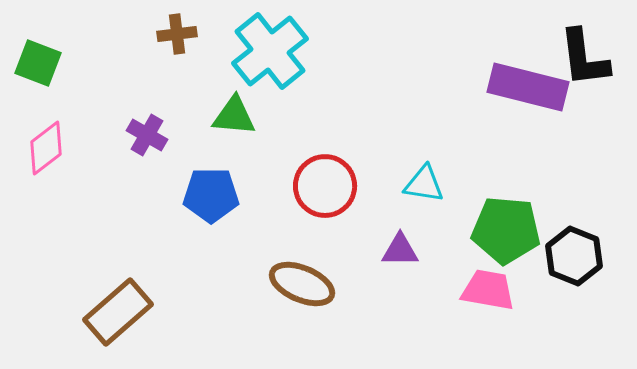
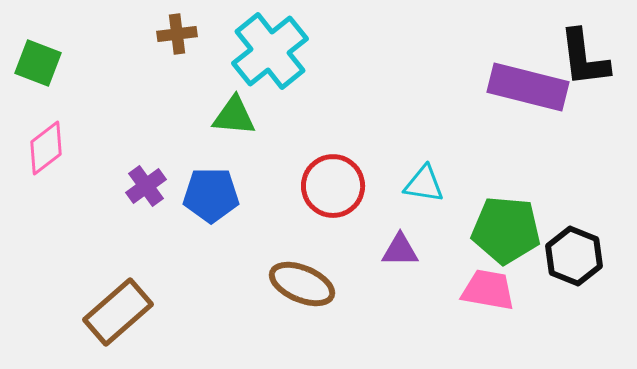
purple cross: moved 1 px left, 51 px down; rotated 24 degrees clockwise
red circle: moved 8 px right
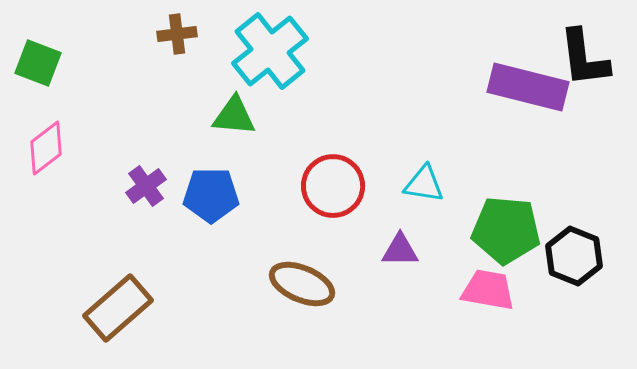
brown rectangle: moved 4 px up
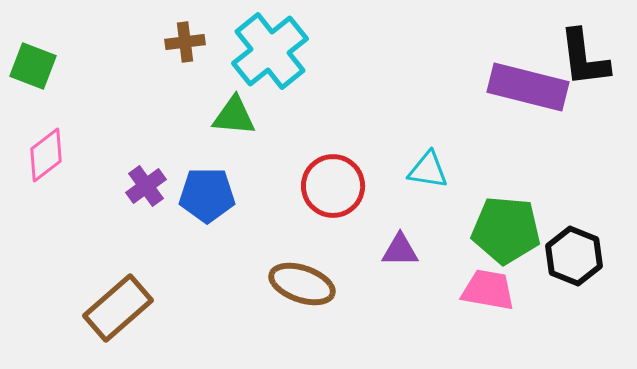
brown cross: moved 8 px right, 8 px down
green square: moved 5 px left, 3 px down
pink diamond: moved 7 px down
cyan triangle: moved 4 px right, 14 px up
blue pentagon: moved 4 px left
brown ellipse: rotated 4 degrees counterclockwise
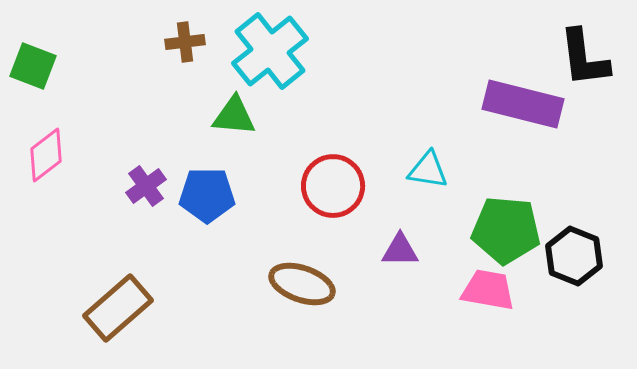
purple rectangle: moved 5 px left, 17 px down
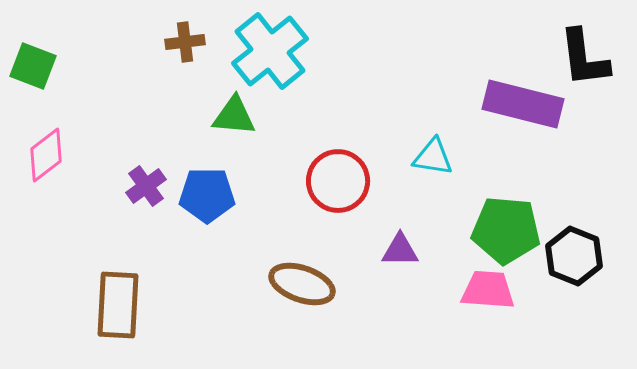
cyan triangle: moved 5 px right, 13 px up
red circle: moved 5 px right, 5 px up
pink trapezoid: rotated 6 degrees counterclockwise
brown rectangle: moved 3 px up; rotated 46 degrees counterclockwise
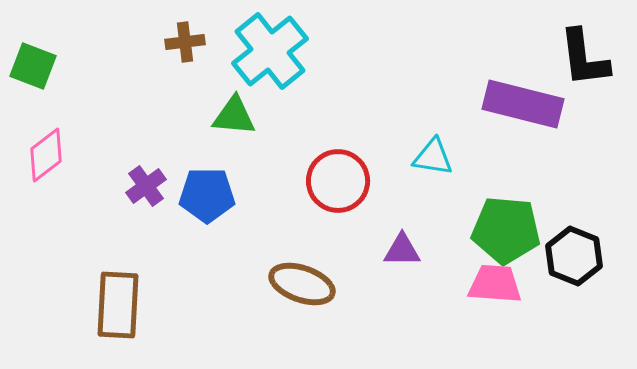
purple triangle: moved 2 px right
pink trapezoid: moved 7 px right, 6 px up
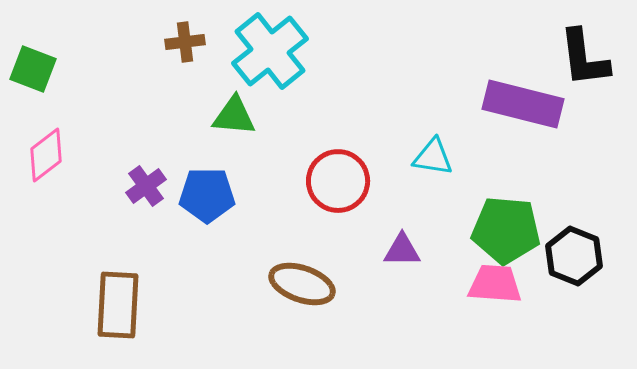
green square: moved 3 px down
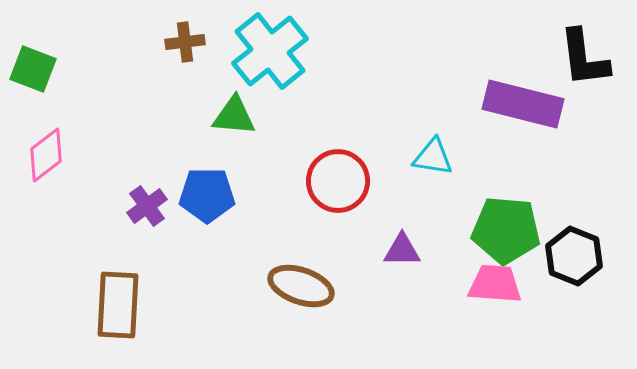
purple cross: moved 1 px right, 20 px down
brown ellipse: moved 1 px left, 2 px down
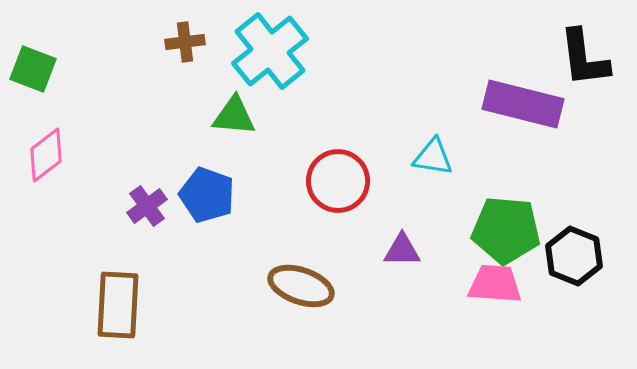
blue pentagon: rotated 20 degrees clockwise
